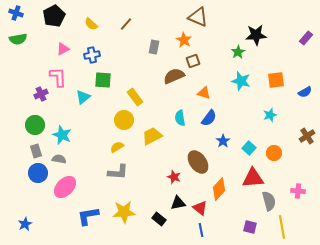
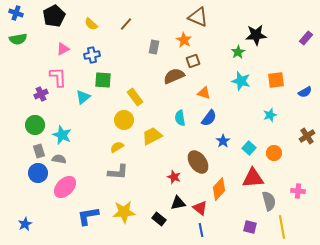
gray rectangle at (36, 151): moved 3 px right
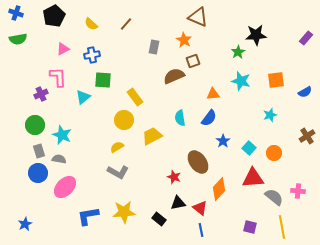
orange triangle at (204, 93): moved 9 px right, 1 px down; rotated 24 degrees counterclockwise
gray L-shape at (118, 172): rotated 25 degrees clockwise
gray semicircle at (269, 201): moved 5 px right, 4 px up; rotated 36 degrees counterclockwise
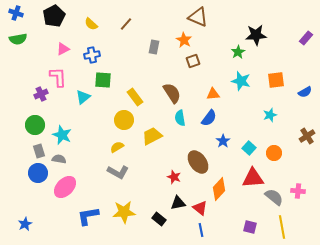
brown semicircle at (174, 76): moved 2 px left, 17 px down; rotated 80 degrees clockwise
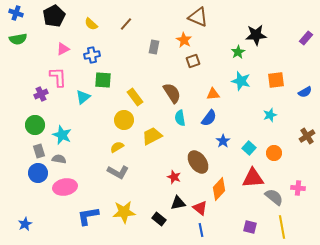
pink ellipse at (65, 187): rotated 35 degrees clockwise
pink cross at (298, 191): moved 3 px up
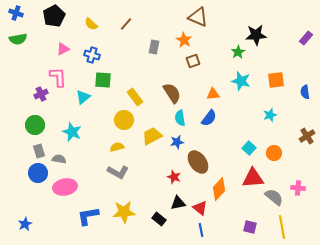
blue cross at (92, 55): rotated 28 degrees clockwise
blue semicircle at (305, 92): rotated 112 degrees clockwise
cyan star at (62, 135): moved 10 px right, 3 px up
blue star at (223, 141): moved 46 px left, 1 px down; rotated 24 degrees clockwise
yellow semicircle at (117, 147): rotated 16 degrees clockwise
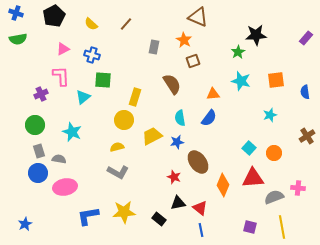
pink L-shape at (58, 77): moved 3 px right, 1 px up
brown semicircle at (172, 93): moved 9 px up
yellow rectangle at (135, 97): rotated 54 degrees clockwise
orange diamond at (219, 189): moved 4 px right, 4 px up; rotated 20 degrees counterclockwise
gray semicircle at (274, 197): rotated 60 degrees counterclockwise
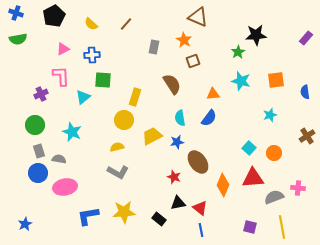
blue cross at (92, 55): rotated 21 degrees counterclockwise
